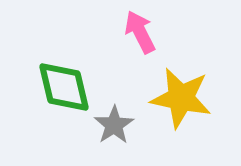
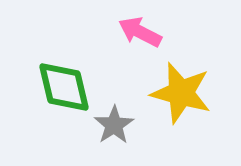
pink arrow: rotated 36 degrees counterclockwise
yellow star: moved 5 px up; rotated 4 degrees clockwise
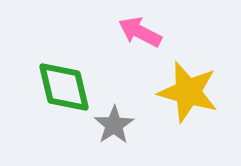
yellow star: moved 7 px right, 1 px up
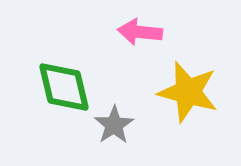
pink arrow: rotated 21 degrees counterclockwise
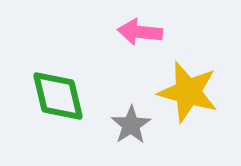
green diamond: moved 6 px left, 9 px down
gray star: moved 17 px right
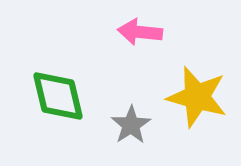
yellow star: moved 9 px right, 5 px down
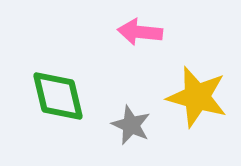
gray star: rotated 15 degrees counterclockwise
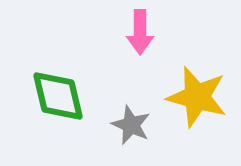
pink arrow: rotated 96 degrees counterclockwise
